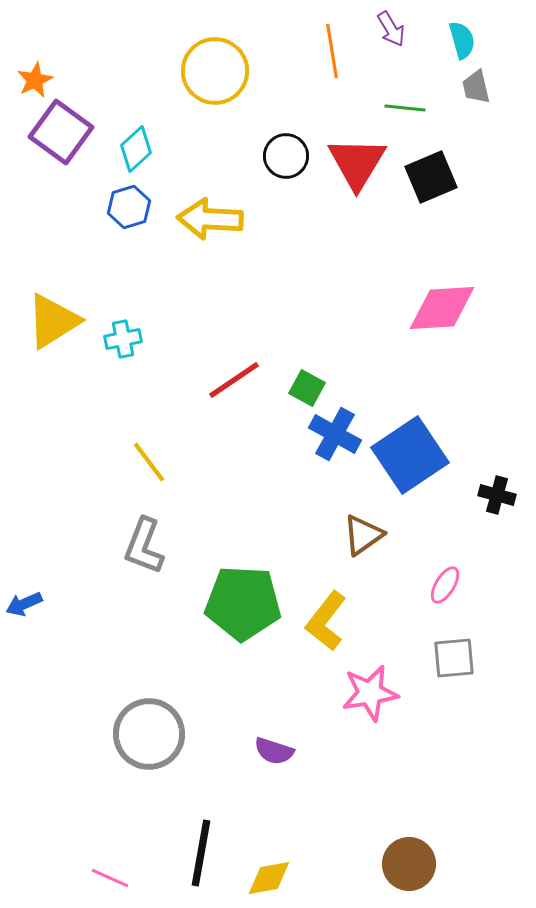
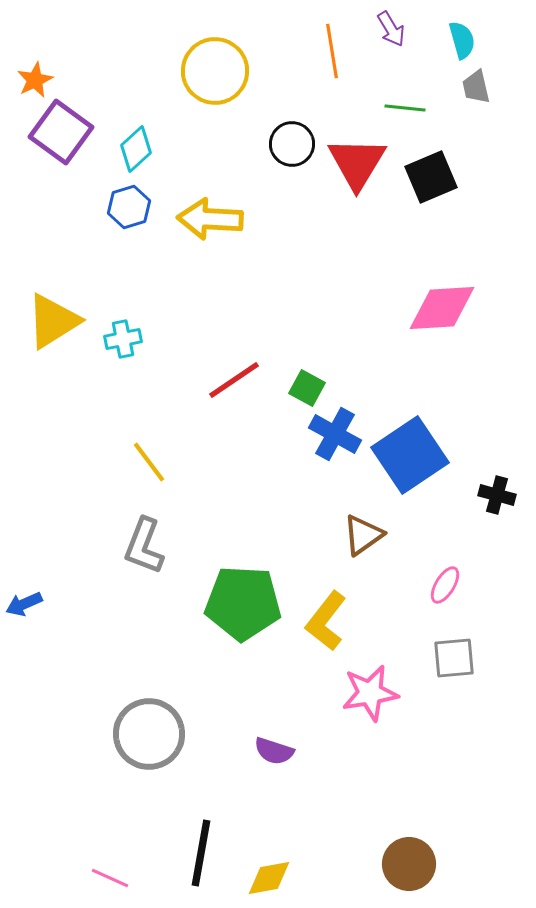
black circle: moved 6 px right, 12 px up
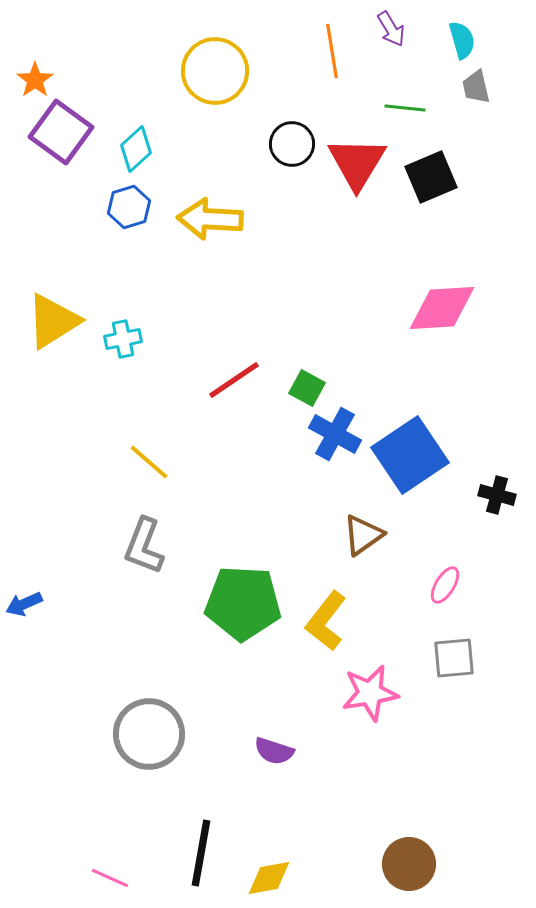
orange star: rotated 9 degrees counterclockwise
yellow line: rotated 12 degrees counterclockwise
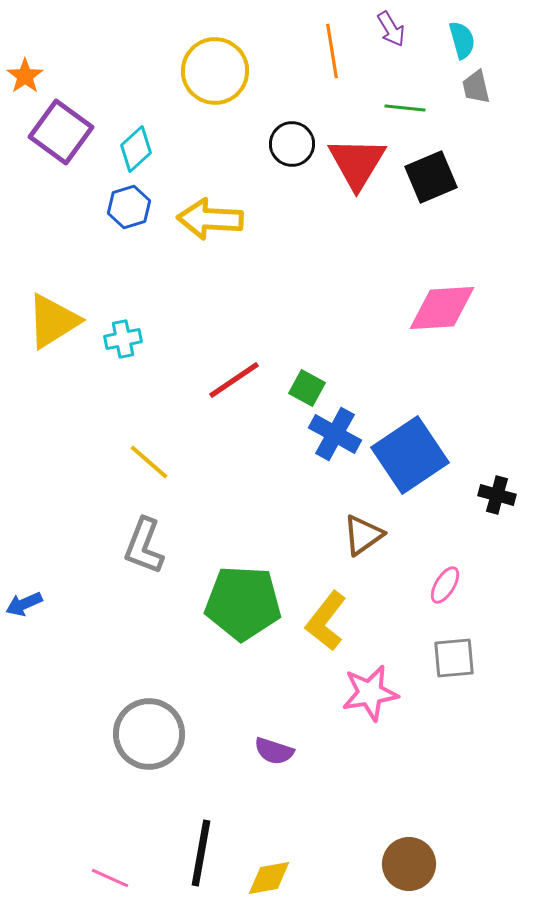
orange star: moved 10 px left, 4 px up
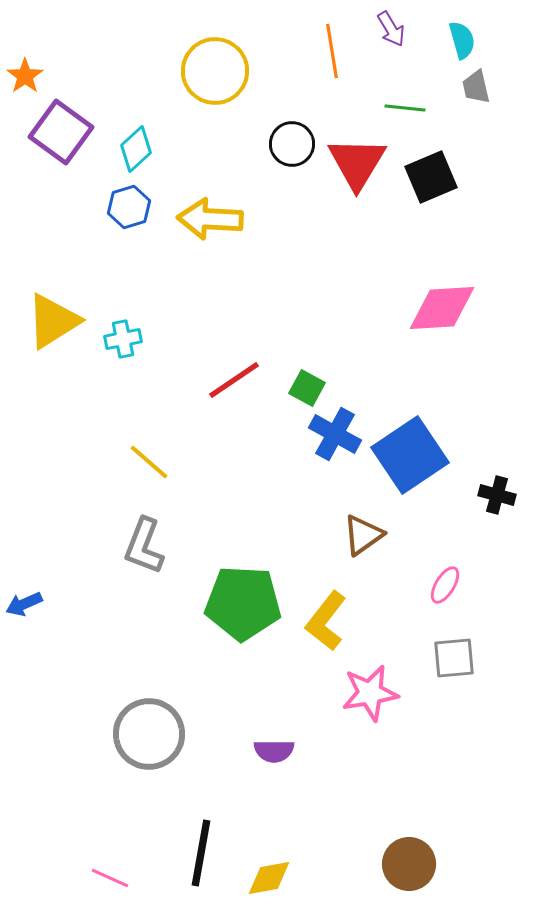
purple semicircle: rotated 18 degrees counterclockwise
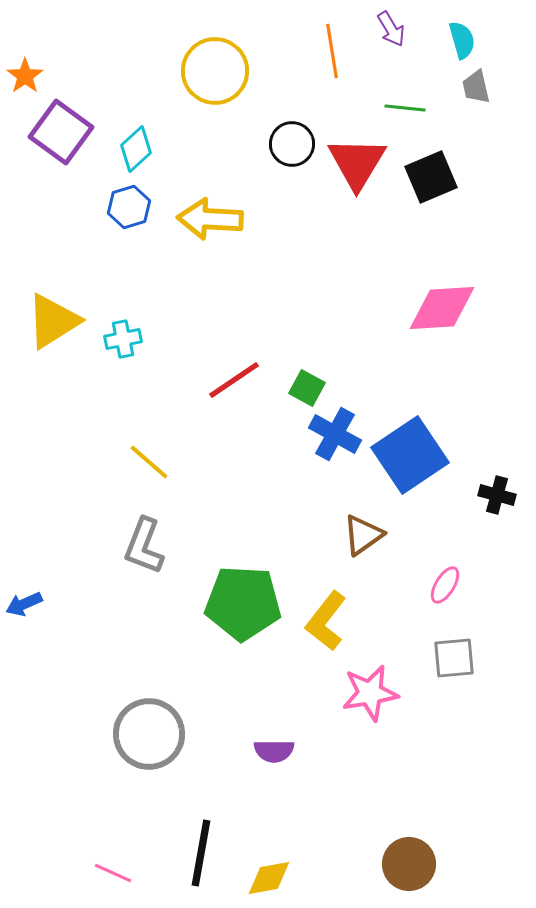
pink line: moved 3 px right, 5 px up
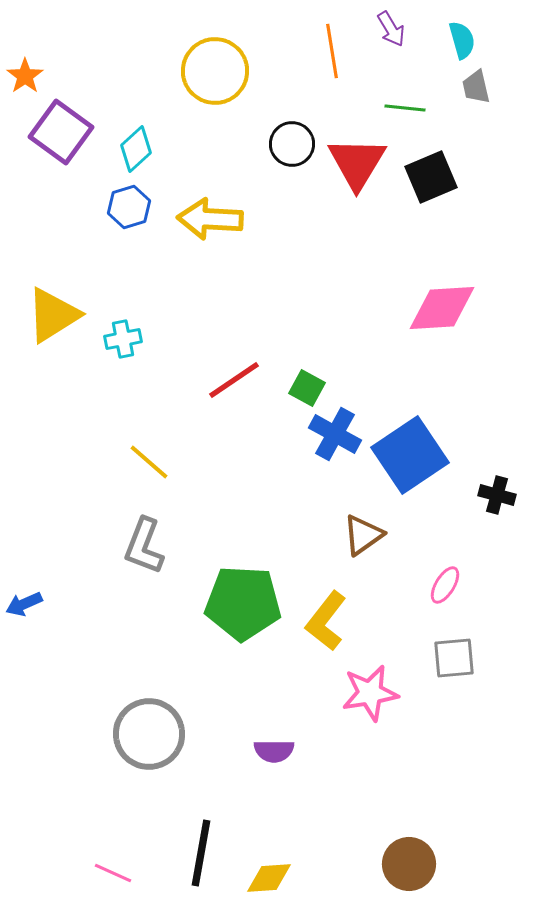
yellow triangle: moved 6 px up
yellow diamond: rotated 6 degrees clockwise
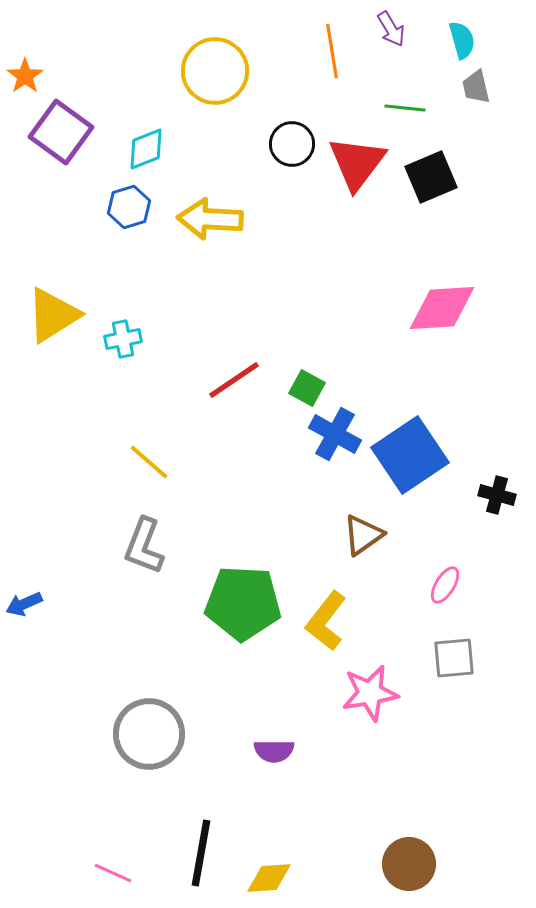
cyan diamond: moved 10 px right; rotated 21 degrees clockwise
red triangle: rotated 6 degrees clockwise
